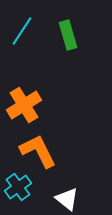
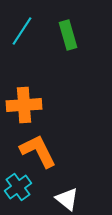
orange cross: rotated 28 degrees clockwise
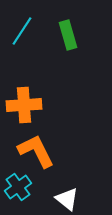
orange L-shape: moved 2 px left
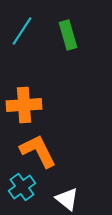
orange L-shape: moved 2 px right
cyan cross: moved 4 px right
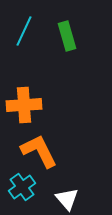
cyan line: moved 2 px right; rotated 8 degrees counterclockwise
green rectangle: moved 1 px left, 1 px down
orange L-shape: moved 1 px right
white triangle: rotated 10 degrees clockwise
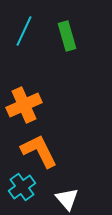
orange cross: rotated 20 degrees counterclockwise
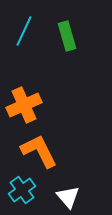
cyan cross: moved 3 px down
white triangle: moved 1 px right, 2 px up
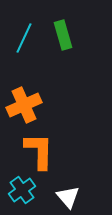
cyan line: moved 7 px down
green rectangle: moved 4 px left, 1 px up
orange L-shape: rotated 27 degrees clockwise
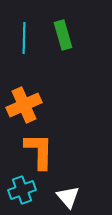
cyan line: rotated 24 degrees counterclockwise
cyan cross: rotated 16 degrees clockwise
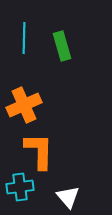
green rectangle: moved 1 px left, 11 px down
cyan cross: moved 2 px left, 3 px up; rotated 12 degrees clockwise
